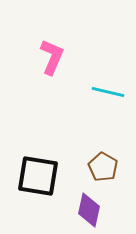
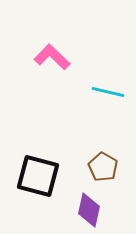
pink L-shape: rotated 69 degrees counterclockwise
black square: rotated 6 degrees clockwise
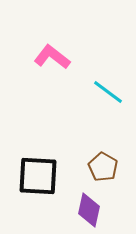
pink L-shape: rotated 6 degrees counterclockwise
cyan line: rotated 24 degrees clockwise
black square: rotated 12 degrees counterclockwise
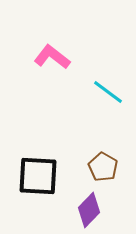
purple diamond: rotated 32 degrees clockwise
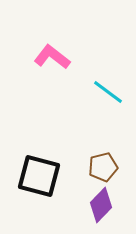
brown pentagon: rotated 28 degrees clockwise
black square: moved 1 px right; rotated 12 degrees clockwise
purple diamond: moved 12 px right, 5 px up
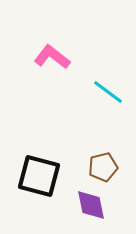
purple diamond: moved 10 px left; rotated 56 degrees counterclockwise
